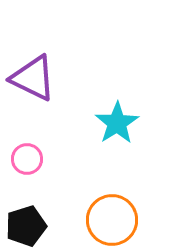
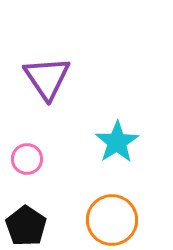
purple triangle: moved 14 px right; rotated 30 degrees clockwise
cyan star: moved 19 px down
black pentagon: rotated 21 degrees counterclockwise
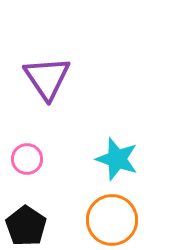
cyan star: moved 17 px down; rotated 21 degrees counterclockwise
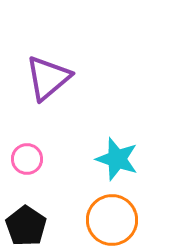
purple triangle: moved 1 px right; rotated 24 degrees clockwise
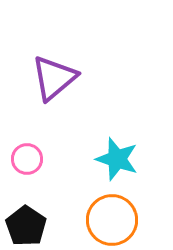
purple triangle: moved 6 px right
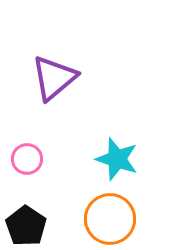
orange circle: moved 2 px left, 1 px up
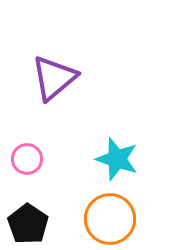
black pentagon: moved 2 px right, 2 px up
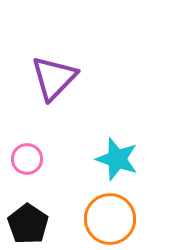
purple triangle: rotated 6 degrees counterclockwise
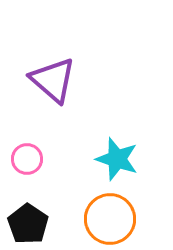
purple triangle: moved 1 px left, 2 px down; rotated 33 degrees counterclockwise
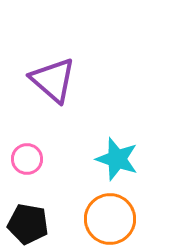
black pentagon: rotated 24 degrees counterclockwise
